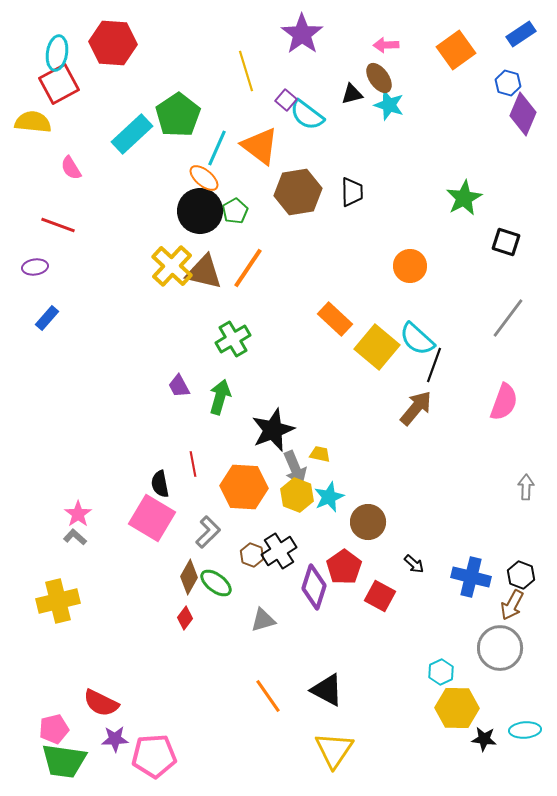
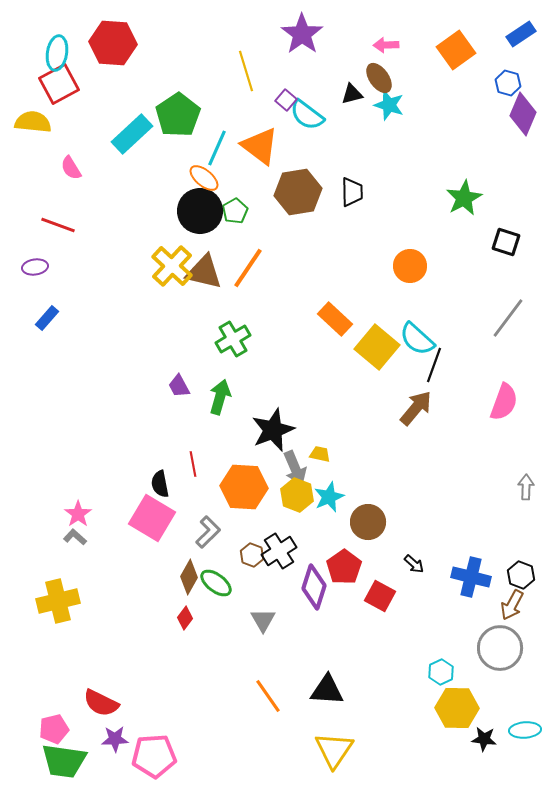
gray triangle at (263, 620): rotated 44 degrees counterclockwise
black triangle at (327, 690): rotated 24 degrees counterclockwise
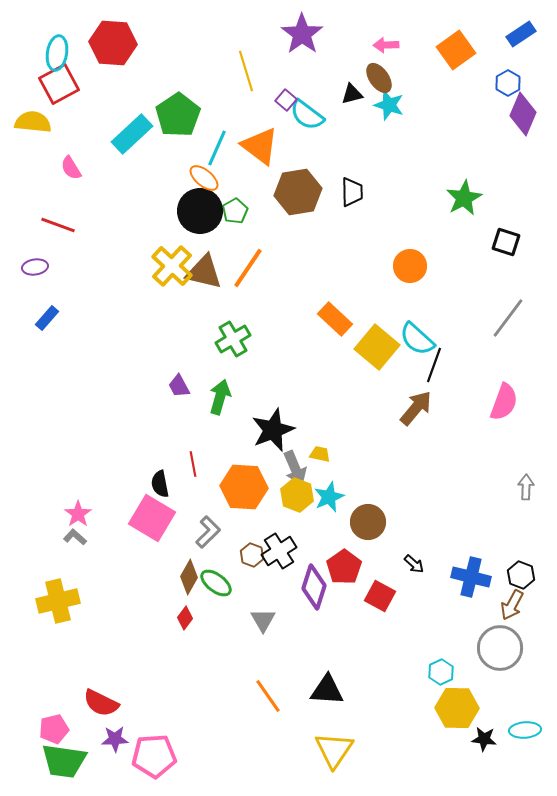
blue hexagon at (508, 83): rotated 15 degrees clockwise
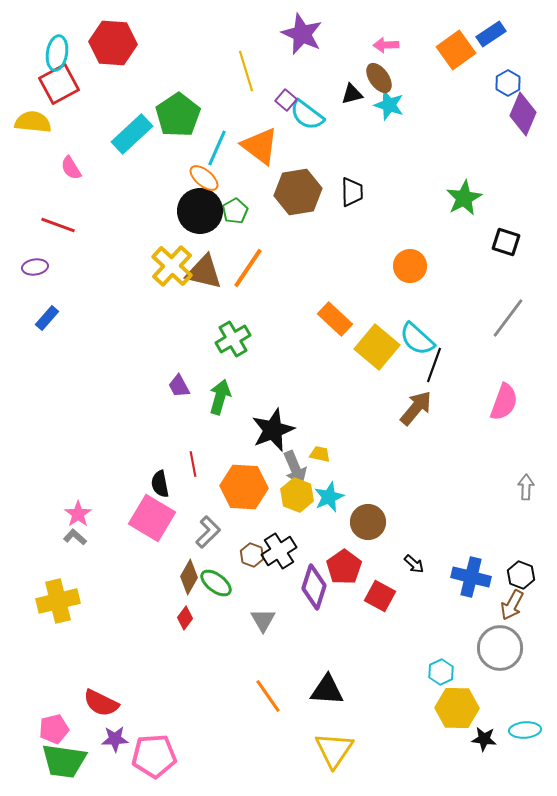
purple star at (302, 34): rotated 12 degrees counterclockwise
blue rectangle at (521, 34): moved 30 px left
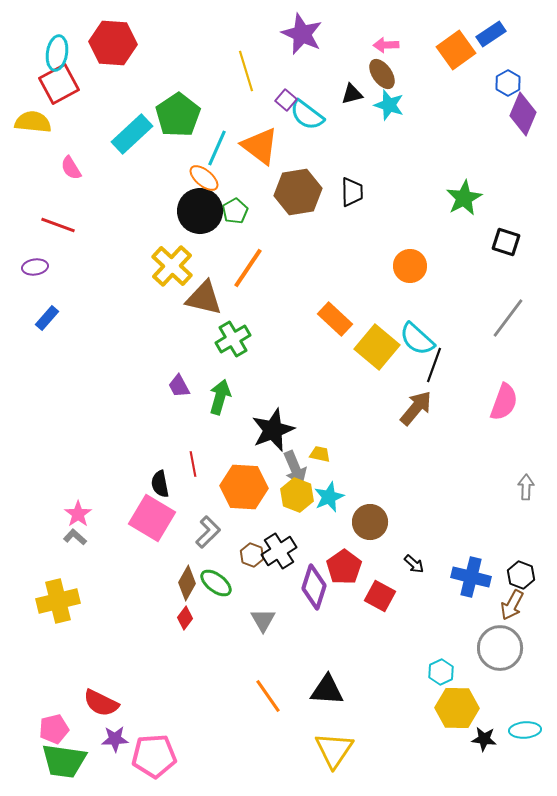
brown ellipse at (379, 78): moved 3 px right, 4 px up
brown triangle at (204, 272): moved 26 px down
brown circle at (368, 522): moved 2 px right
brown diamond at (189, 577): moved 2 px left, 6 px down
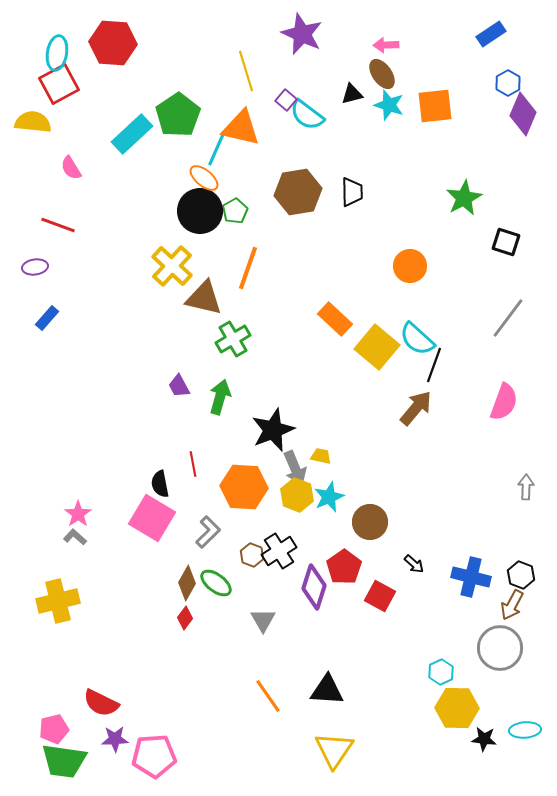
orange square at (456, 50): moved 21 px left, 56 px down; rotated 30 degrees clockwise
orange triangle at (260, 146): moved 19 px left, 18 px up; rotated 24 degrees counterclockwise
orange line at (248, 268): rotated 15 degrees counterclockwise
yellow trapezoid at (320, 454): moved 1 px right, 2 px down
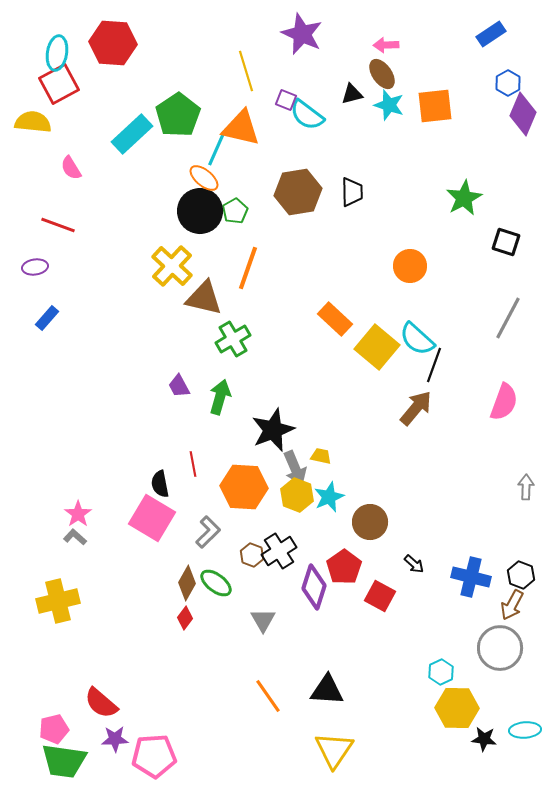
purple square at (286, 100): rotated 20 degrees counterclockwise
gray line at (508, 318): rotated 9 degrees counterclockwise
red semicircle at (101, 703): rotated 15 degrees clockwise
